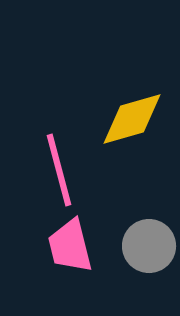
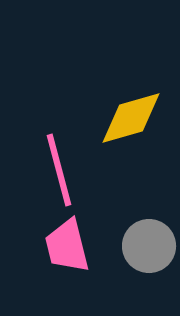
yellow diamond: moved 1 px left, 1 px up
pink trapezoid: moved 3 px left
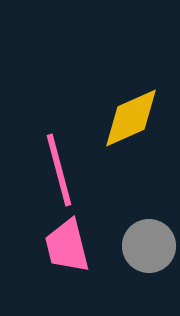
yellow diamond: rotated 8 degrees counterclockwise
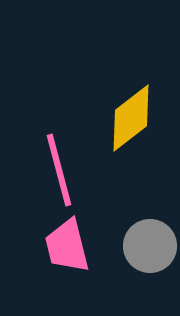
yellow diamond: rotated 14 degrees counterclockwise
gray circle: moved 1 px right
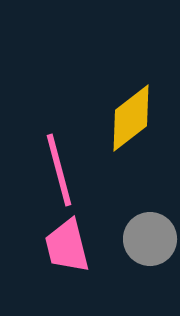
gray circle: moved 7 px up
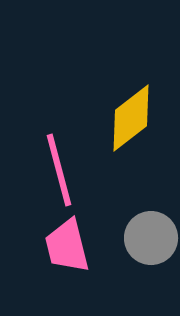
gray circle: moved 1 px right, 1 px up
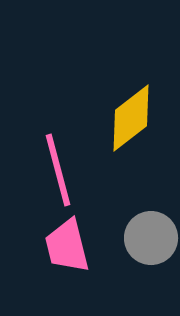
pink line: moved 1 px left
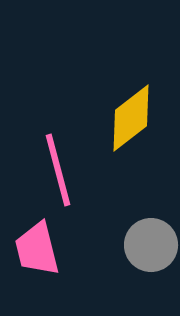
gray circle: moved 7 px down
pink trapezoid: moved 30 px left, 3 px down
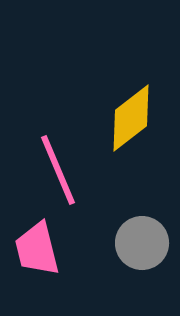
pink line: rotated 8 degrees counterclockwise
gray circle: moved 9 px left, 2 px up
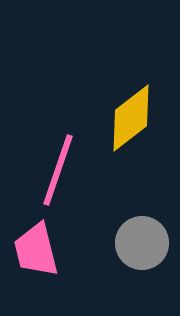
pink line: rotated 42 degrees clockwise
pink trapezoid: moved 1 px left, 1 px down
